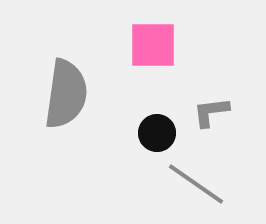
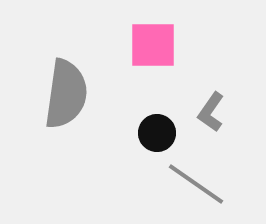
gray L-shape: rotated 48 degrees counterclockwise
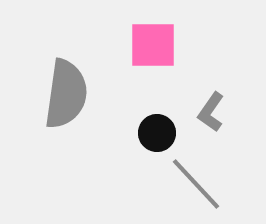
gray line: rotated 12 degrees clockwise
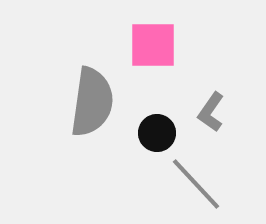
gray semicircle: moved 26 px right, 8 px down
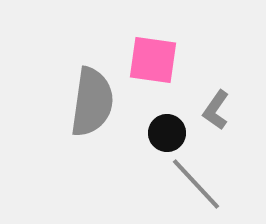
pink square: moved 15 px down; rotated 8 degrees clockwise
gray L-shape: moved 5 px right, 2 px up
black circle: moved 10 px right
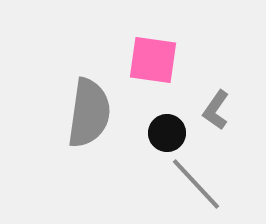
gray semicircle: moved 3 px left, 11 px down
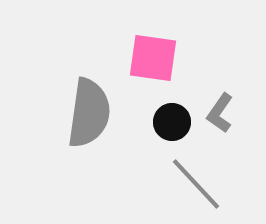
pink square: moved 2 px up
gray L-shape: moved 4 px right, 3 px down
black circle: moved 5 px right, 11 px up
